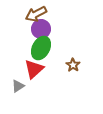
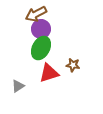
brown star: rotated 24 degrees counterclockwise
red triangle: moved 15 px right, 4 px down; rotated 25 degrees clockwise
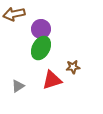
brown arrow: moved 22 px left; rotated 15 degrees clockwise
brown star: moved 2 px down; rotated 16 degrees counterclockwise
red triangle: moved 3 px right, 7 px down
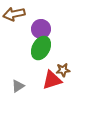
brown star: moved 10 px left, 3 px down
